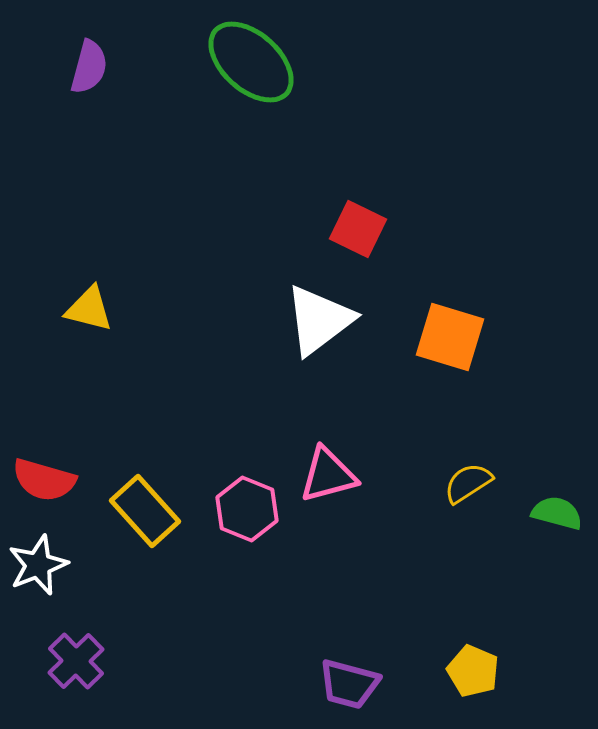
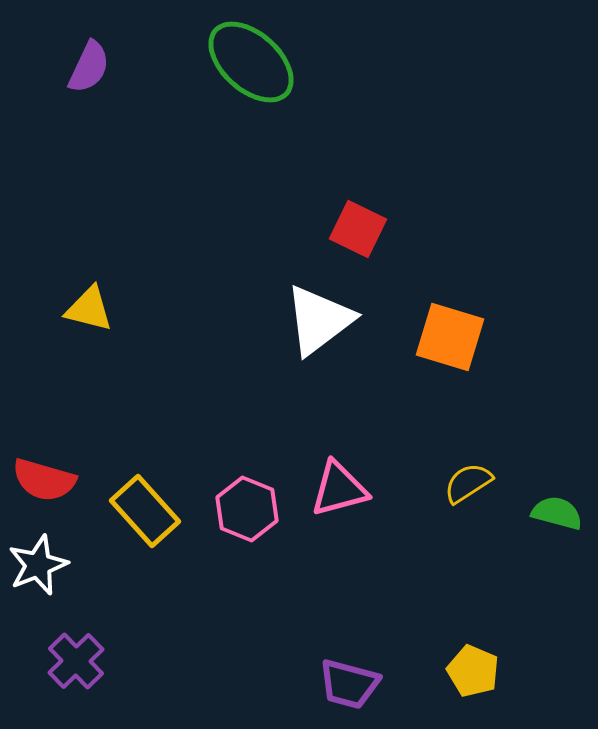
purple semicircle: rotated 10 degrees clockwise
pink triangle: moved 11 px right, 14 px down
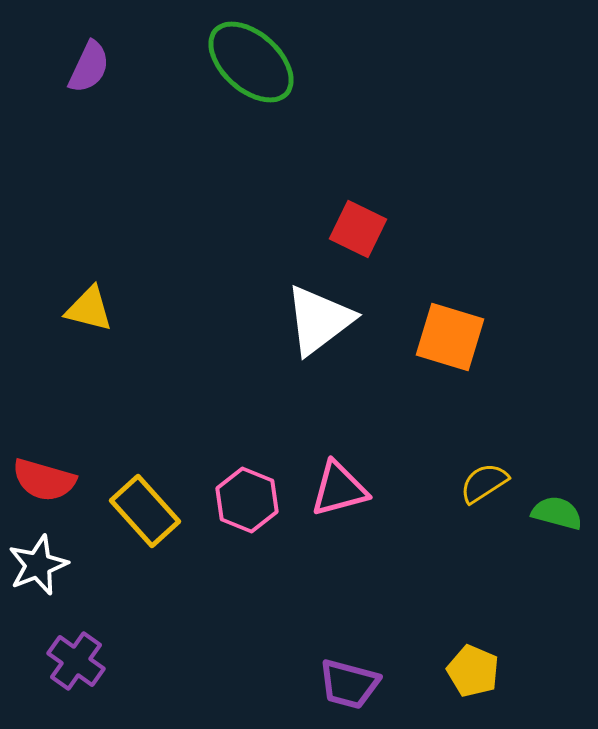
yellow semicircle: moved 16 px right
pink hexagon: moved 9 px up
purple cross: rotated 10 degrees counterclockwise
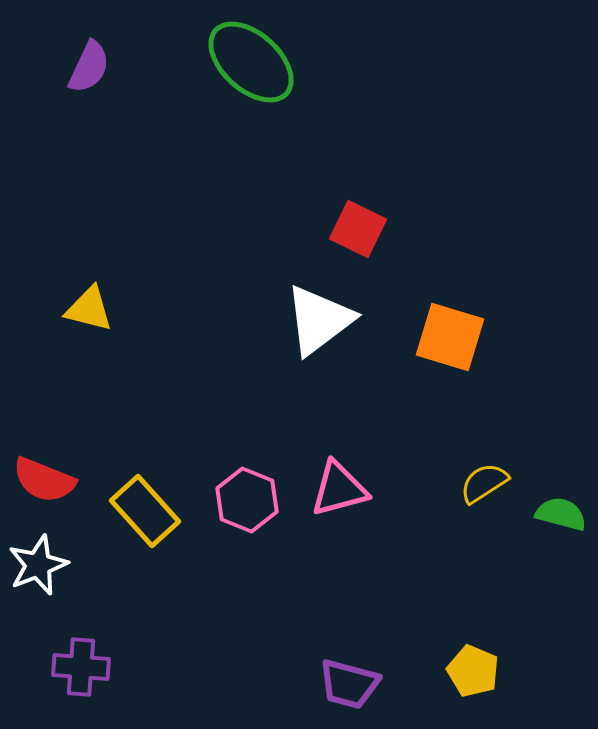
red semicircle: rotated 6 degrees clockwise
green semicircle: moved 4 px right, 1 px down
purple cross: moved 5 px right, 6 px down; rotated 32 degrees counterclockwise
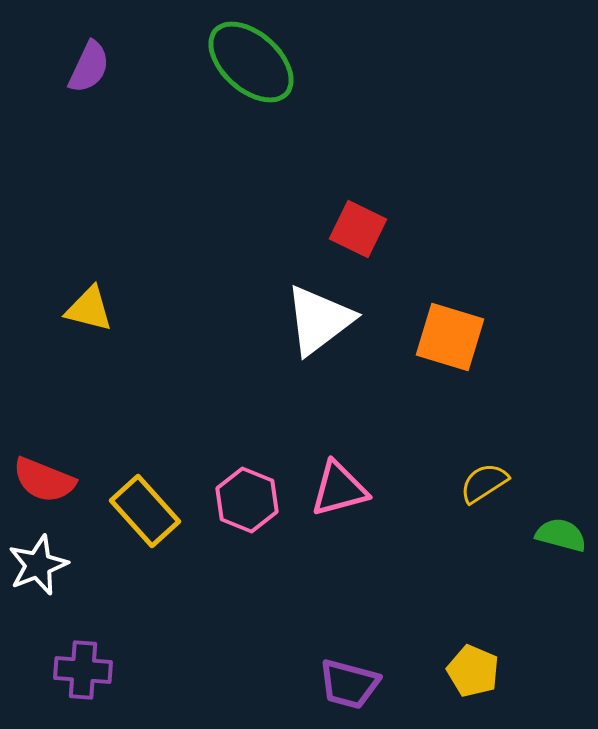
green semicircle: moved 21 px down
purple cross: moved 2 px right, 3 px down
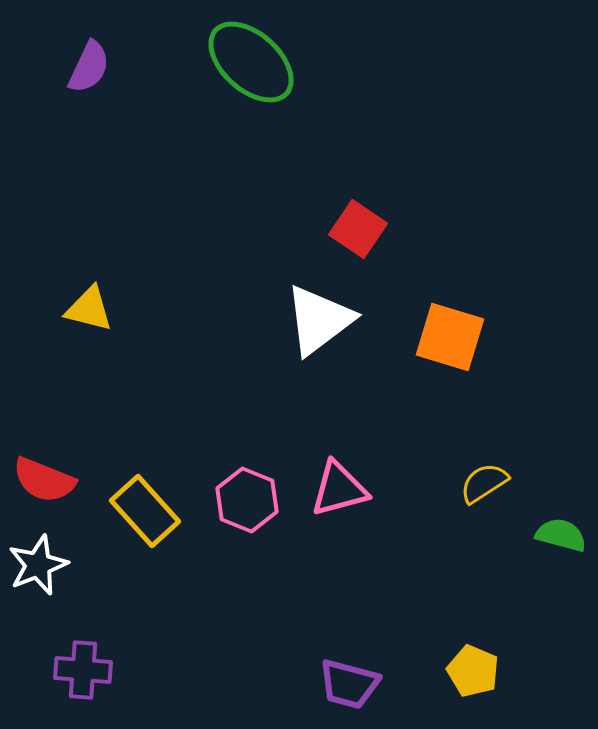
red square: rotated 8 degrees clockwise
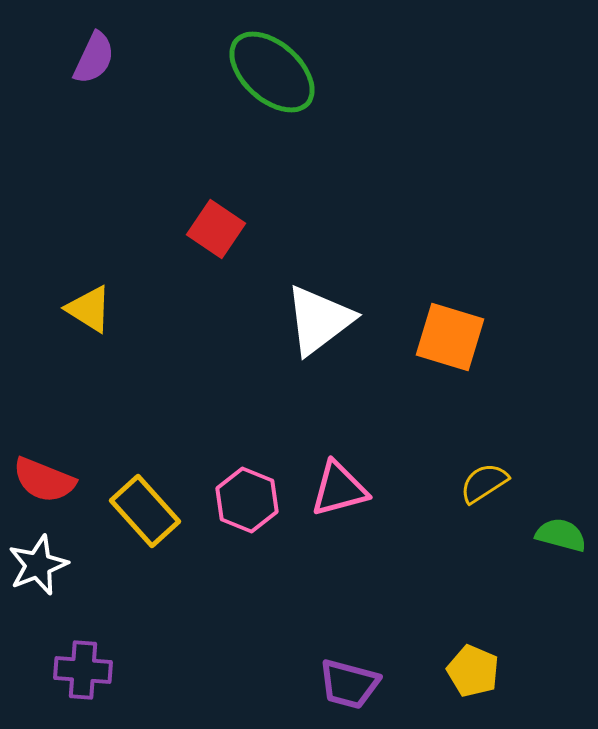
green ellipse: moved 21 px right, 10 px down
purple semicircle: moved 5 px right, 9 px up
red square: moved 142 px left
yellow triangle: rotated 18 degrees clockwise
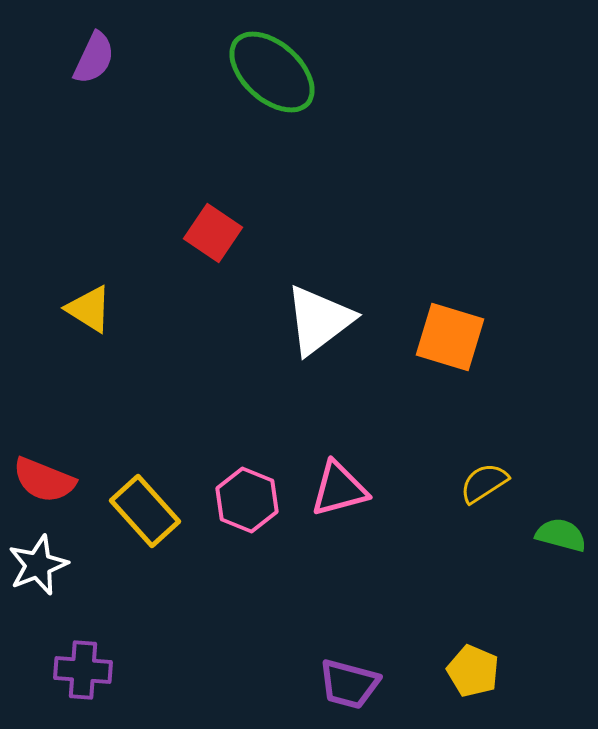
red square: moved 3 px left, 4 px down
